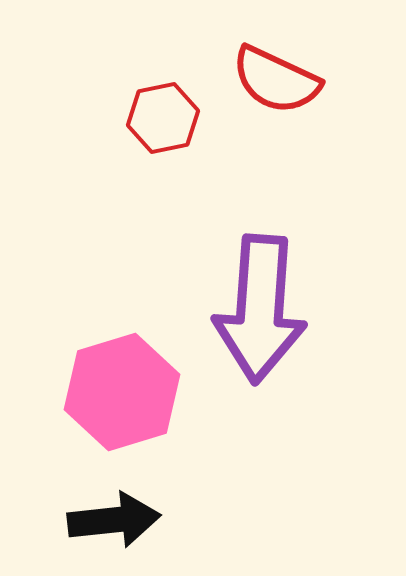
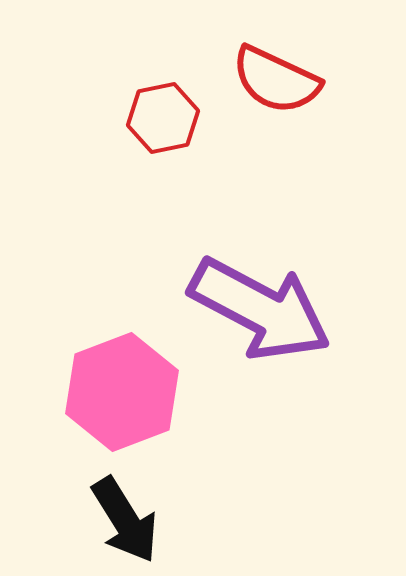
purple arrow: rotated 66 degrees counterclockwise
pink hexagon: rotated 4 degrees counterclockwise
black arrow: moved 11 px right; rotated 64 degrees clockwise
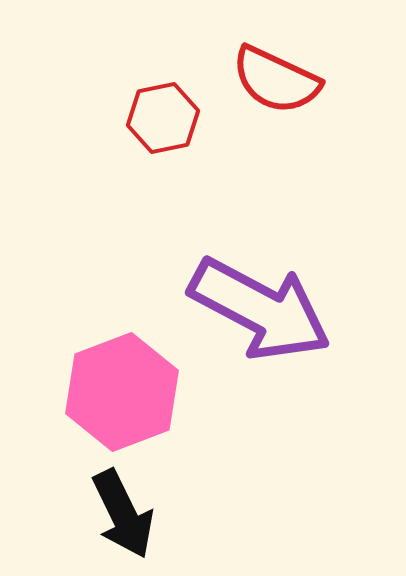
black arrow: moved 2 px left, 6 px up; rotated 6 degrees clockwise
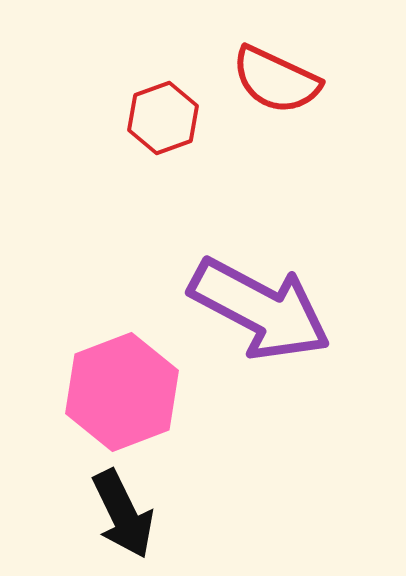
red hexagon: rotated 8 degrees counterclockwise
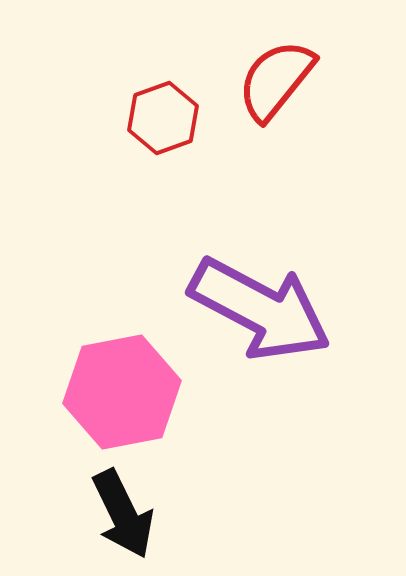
red semicircle: rotated 104 degrees clockwise
pink hexagon: rotated 10 degrees clockwise
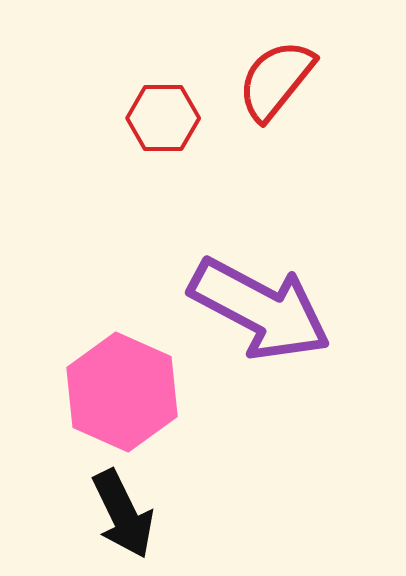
red hexagon: rotated 20 degrees clockwise
pink hexagon: rotated 25 degrees counterclockwise
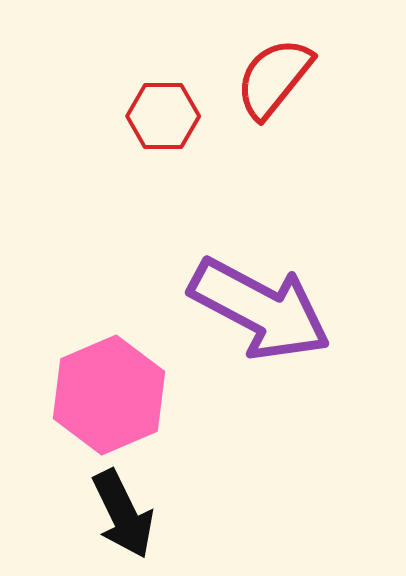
red semicircle: moved 2 px left, 2 px up
red hexagon: moved 2 px up
pink hexagon: moved 13 px left, 3 px down; rotated 13 degrees clockwise
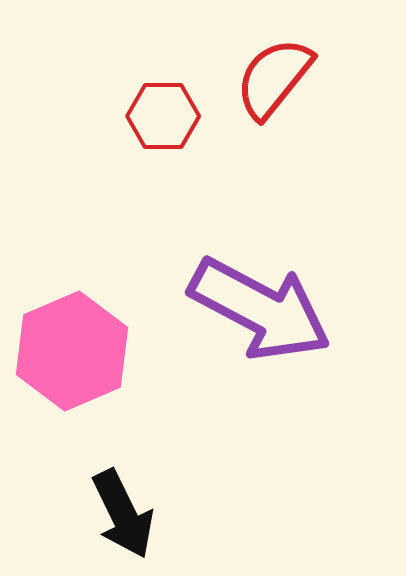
pink hexagon: moved 37 px left, 44 px up
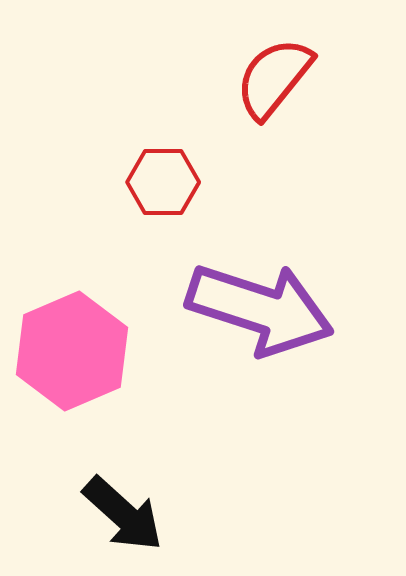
red hexagon: moved 66 px down
purple arrow: rotated 10 degrees counterclockwise
black arrow: rotated 22 degrees counterclockwise
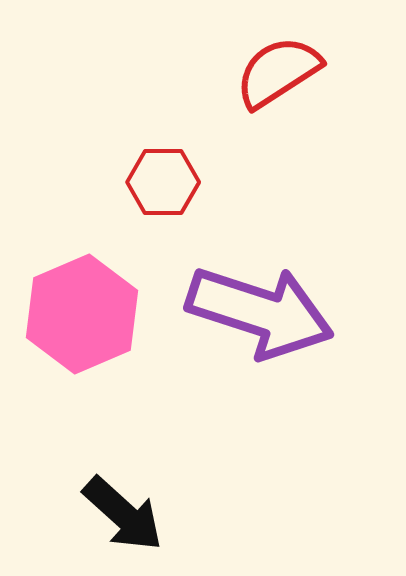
red semicircle: moved 4 px right, 6 px up; rotated 18 degrees clockwise
purple arrow: moved 3 px down
pink hexagon: moved 10 px right, 37 px up
